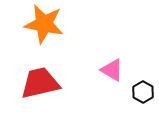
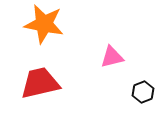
pink triangle: moved 13 px up; rotated 45 degrees counterclockwise
black hexagon: rotated 10 degrees clockwise
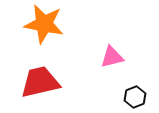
red trapezoid: moved 1 px up
black hexagon: moved 8 px left, 5 px down
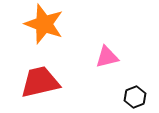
orange star: rotated 9 degrees clockwise
pink triangle: moved 5 px left
